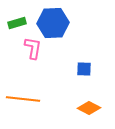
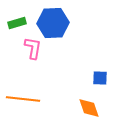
blue square: moved 16 px right, 9 px down
orange diamond: rotated 45 degrees clockwise
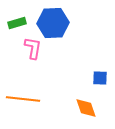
orange diamond: moved 3 px left
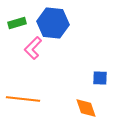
blue hexagon: rotated 8 degrees clockwise
pink L-shape: rotated 145 degrees counterclockwise
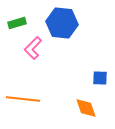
blue hexagon: moved 9 px right
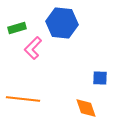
green rectangle: moved 5 px down
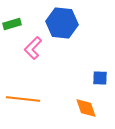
green rectangle: moved 5 px left, 4 px up
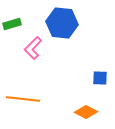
orange diamond: moved 4 px down; rotated 45 degrees counterclockwise
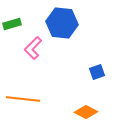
blue square: moved 3 px left, 6 px up; rotated 21 degrees counterclockwise
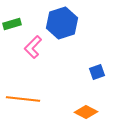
blue hexagon: rotated 24 degrees counterclockwise
pink L-shape: moved 1 px up
